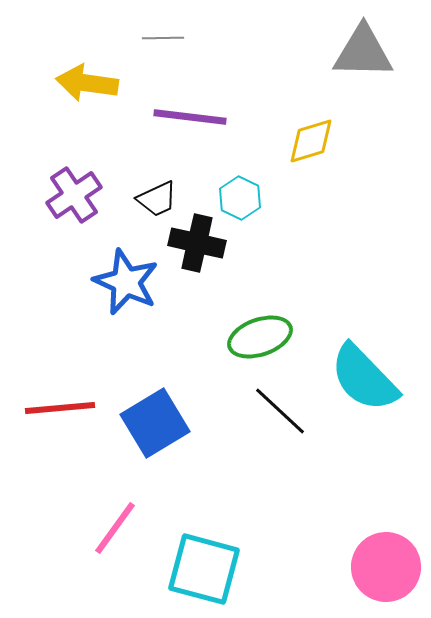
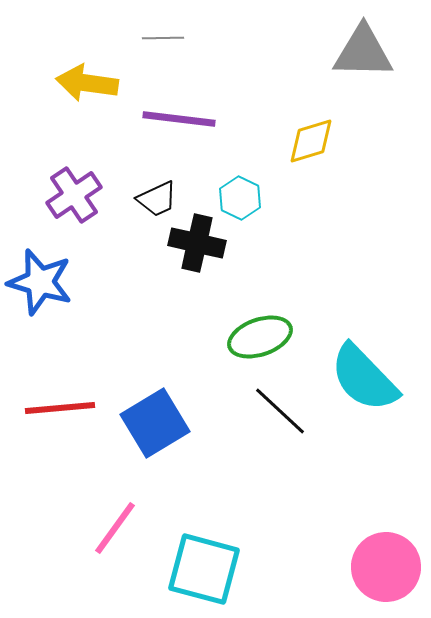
purple line: moved 11 px left, 2 px down
blue star: moved 86 px left; rotated 8 degrees counterclockwise
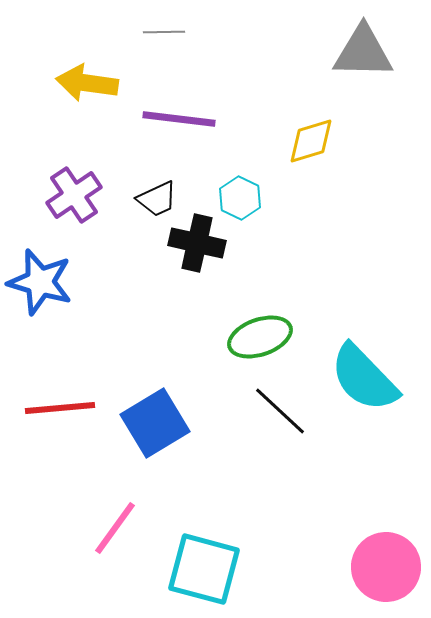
gray line: moved 1 px right, 6 px up
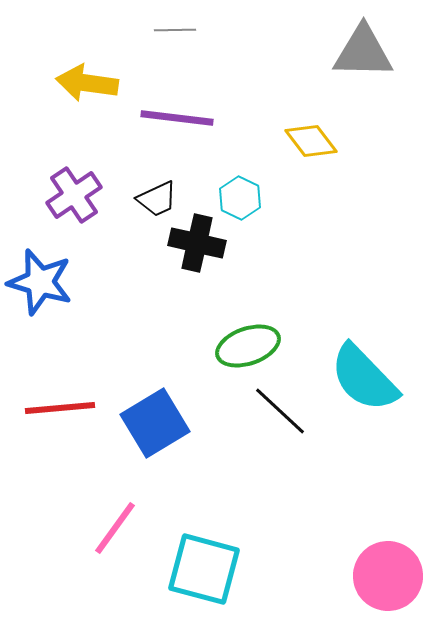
gray line: moved 11 px right, 2 px up
purple line: moved 2 px left, 1 px up
yellow diamond: rotated 70 degrees clockwise
green ellipse: moved 12 px left, 9 px down
pink circle: moved 2 px right, 9 px down
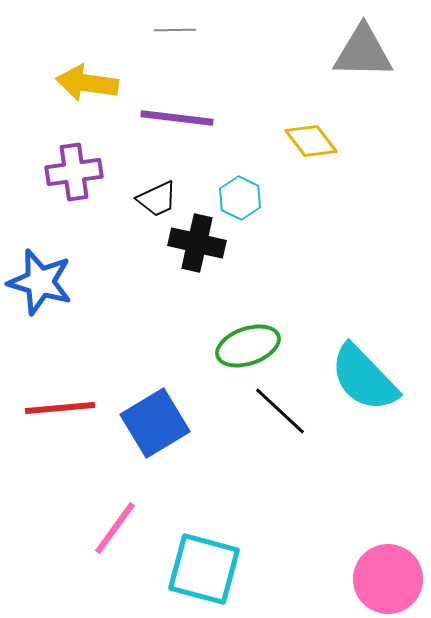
purple cross: moved 23 px up; rotated 26 degrees clockwise
pink circle: moved 3 px down
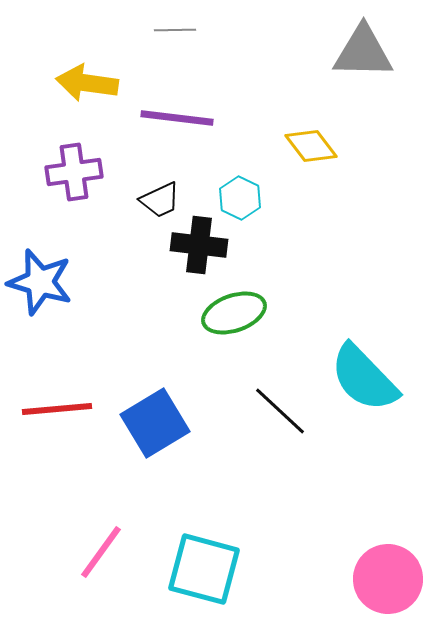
yellow diamond: moved 5 px down
black trapezoid: moved 3 px right, 1 px down
black cross: moved 2 px right, 2 px down; rotated 6 degrees counterclockwise
green ellipse: moved 14 px left, 33 px up
red line: moved 3 px left, 1 px down
pink line: moved 14 px left, 24 px down
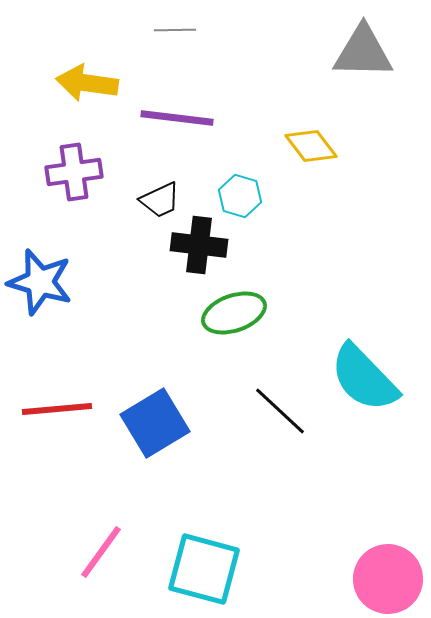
cyan hexagon: moved 2 px up; rotated 9 degrees counterclockwise
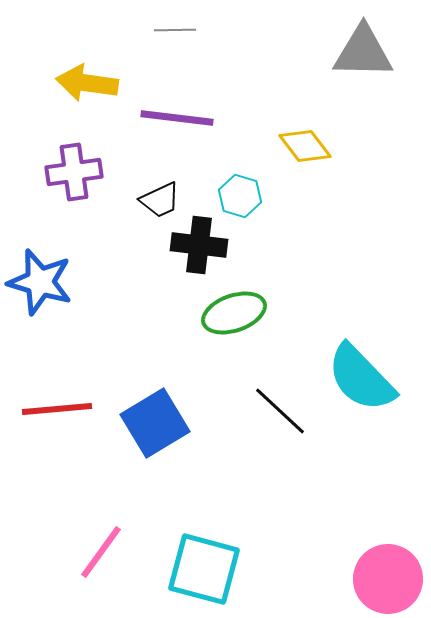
yellow diamond: moved 6 px left
cyan semicircle: moved 3 px left
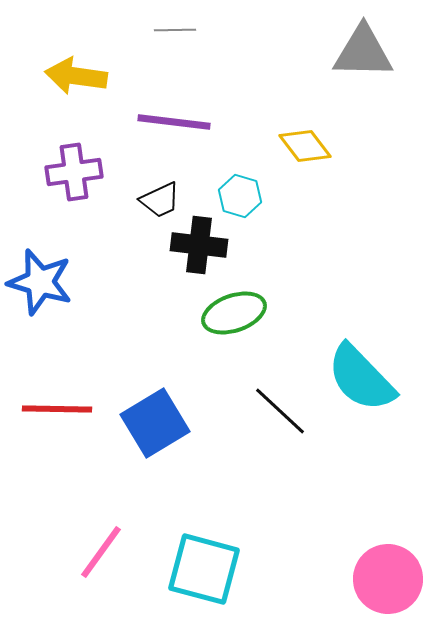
yellow arrow: moved 11 px left, 7 px up
purple line: moved 3 px left, 4 px down
red line: rotated 6 degrees clockwise
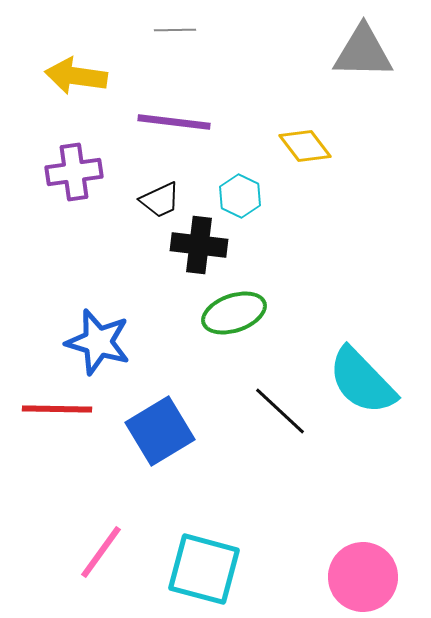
cyan hexagon: rotated 9 degrees clockwise
blue star: moved 58 px right, 60 px down
cyan semicircle: moved 1 px right, 3 px down
blue square: moved 5 px right, 8 px down
pink circle: moved 25 px left, 2 px up
